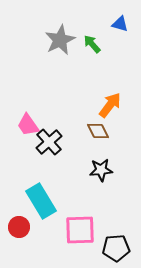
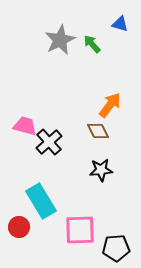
pink trapezoid: moved 3 px left, 1 px down; rotated 140 degrees clockwise
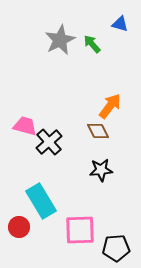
orange arrow: moved 1 px down
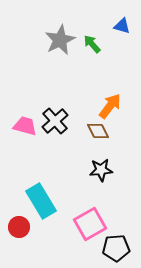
blue triangle: moved 2 px right, 2 px down
black cross: moved 6 px right, 21 px up
pink square: moved 10 px right, 6 px up; rotated 28 degrees counterclockwise
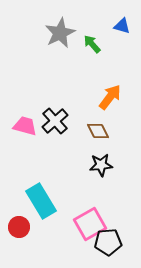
gray star: moved 7 px up
orange arrow: moved 9 px up
black star: moved 5 px up
black pentagon: moved 8 px left, 6 px up
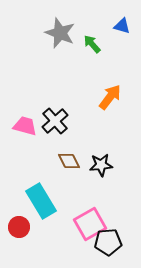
gray star: rotated 24 degrees counterclockwise
brown diamond: moved 29 px left, 30 px down
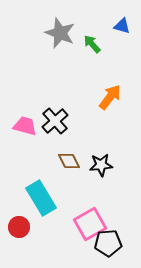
cyan rectangle: moved 3 px up
black pentagon: moved 1 px down
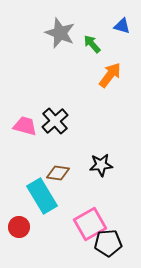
orange arrow: moved 22 px up
brown diamond: moved 11 px left, 12 px down; rotated 55 degrees counterclockwise
cyan rectangle: moved 1 px right, 2 px up
